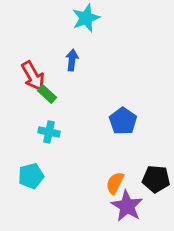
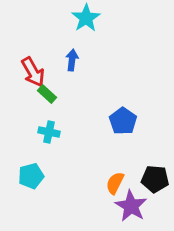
cyan star: rotated 12 degrees counterclockwise
red arrow: moved 4 px up
black pentagon: moved 1 px left
purple star: moved 4 px right
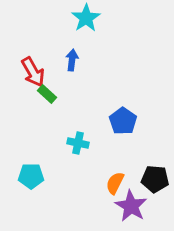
cyan cross: moved 29 px right, 11 px down
cyan pentagon: rotated 15 degrees clockwise
